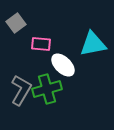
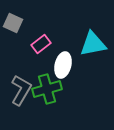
gray square: moved 3 px left; rotated 30 degrees counterclockwise
pink rectangle: rotated 42 degrees counterclockwise
white ellipse: rotated 60 degrees clockwise
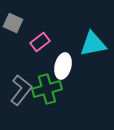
pink rectangle: moved 1 px left, 2 px up
white ellipse: moved 1 px down
gray L-shape: rotated 8 degrees clockwise
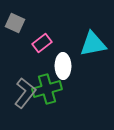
gray square: moved 2 px right
pink rectangle: moved 2 px right, 1 px down
white ellipse: rotated 15 degrees counterclockwise
gray L-shape: moved 4 px right, 3 px down
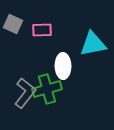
gray square: moved 2 px left, 1 px down
pink rectangle: moved 13 px up; rotated 36 degrees clockwise
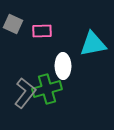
pink rectangle: moved 1 px down
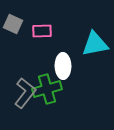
cyan triangle: moved 2 px right
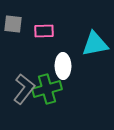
gray square: rotated 18 degrees counterclockwise
pink rectangle: moved 2 px right
gray L-shape: moved 1 px left, 4 px up
